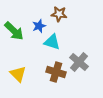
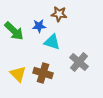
blue star: rotated 16 degrees clockwise
brown cross: moved 13 px left, 1 px down
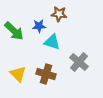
brown cross: moved 3 px right, 1 px down
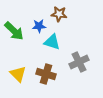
gray cross: rotated 24 degrees clockwise
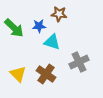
green arrow: moved 3 px up
brown cross: rotated 18 degrees clockwise
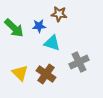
cyan triangle: moved 1 px down
yellow triangle: moved 2 px right, 1 px up
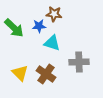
brown star: moved 5 px left
gray cross: rotated 24 degrees clockwise
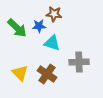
green arrow: moved 3 px right
brown cross: moved 1 px right
